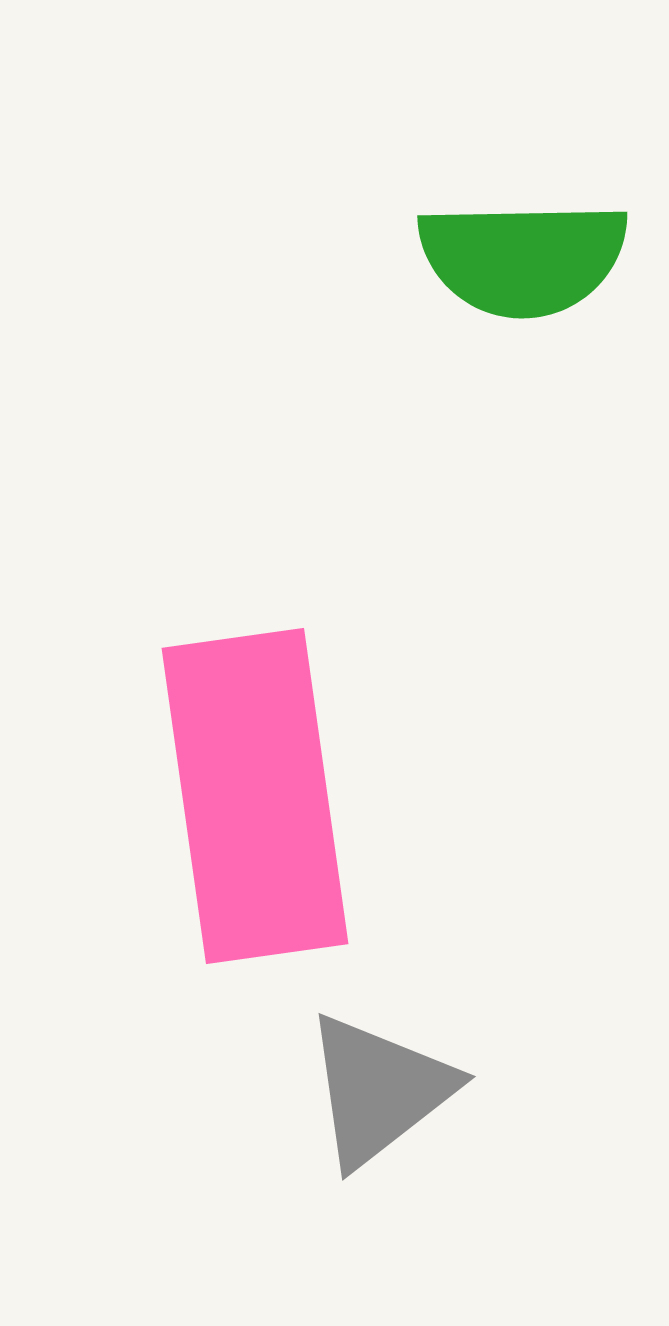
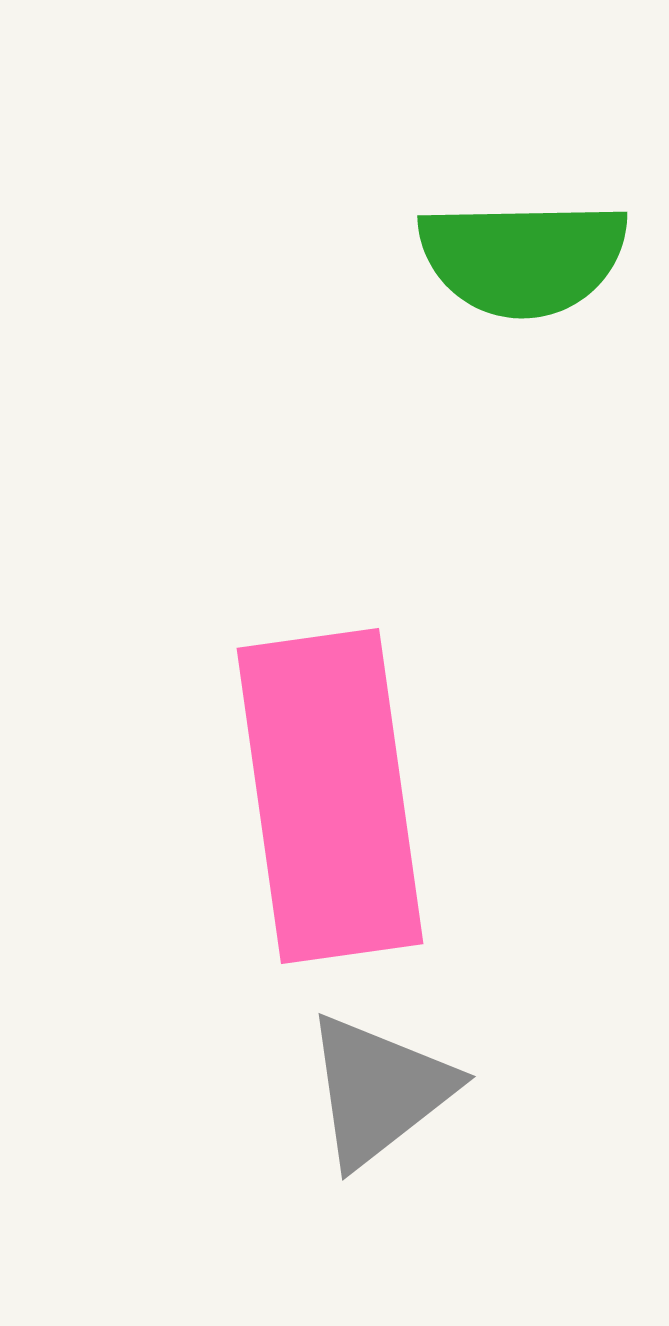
pink rectangle: moved 75 px right
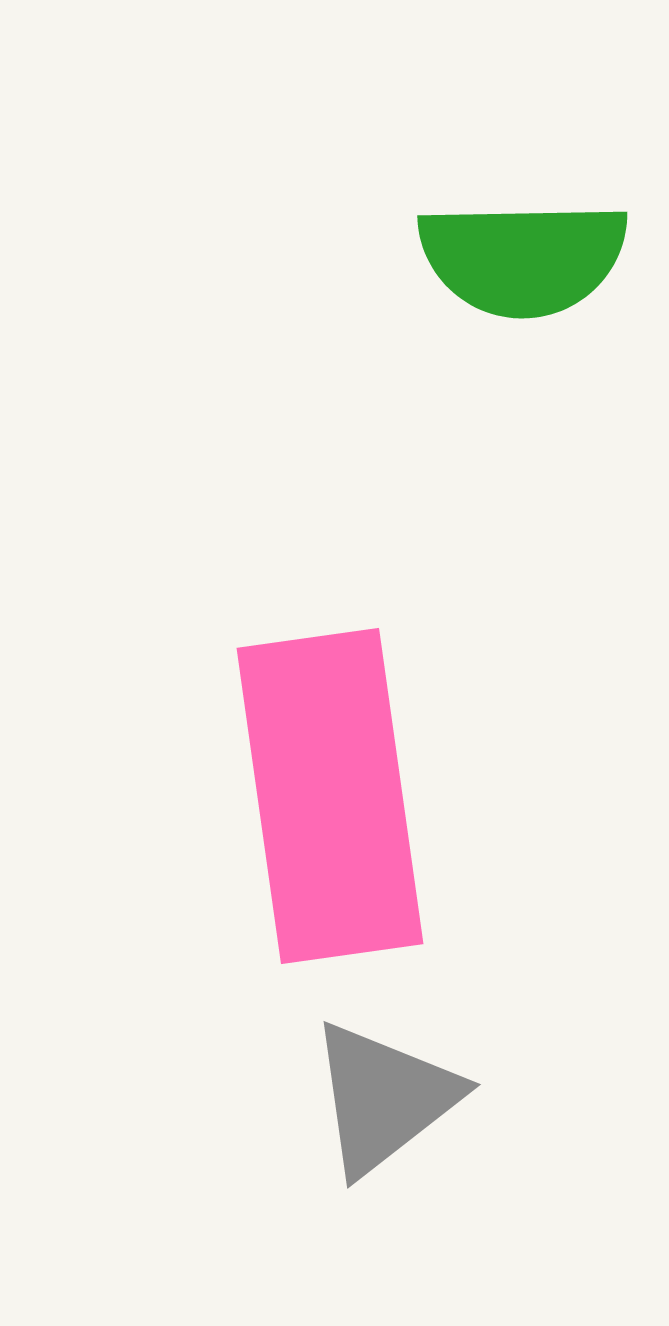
gray triangle: moved 5 px right, 8 px down
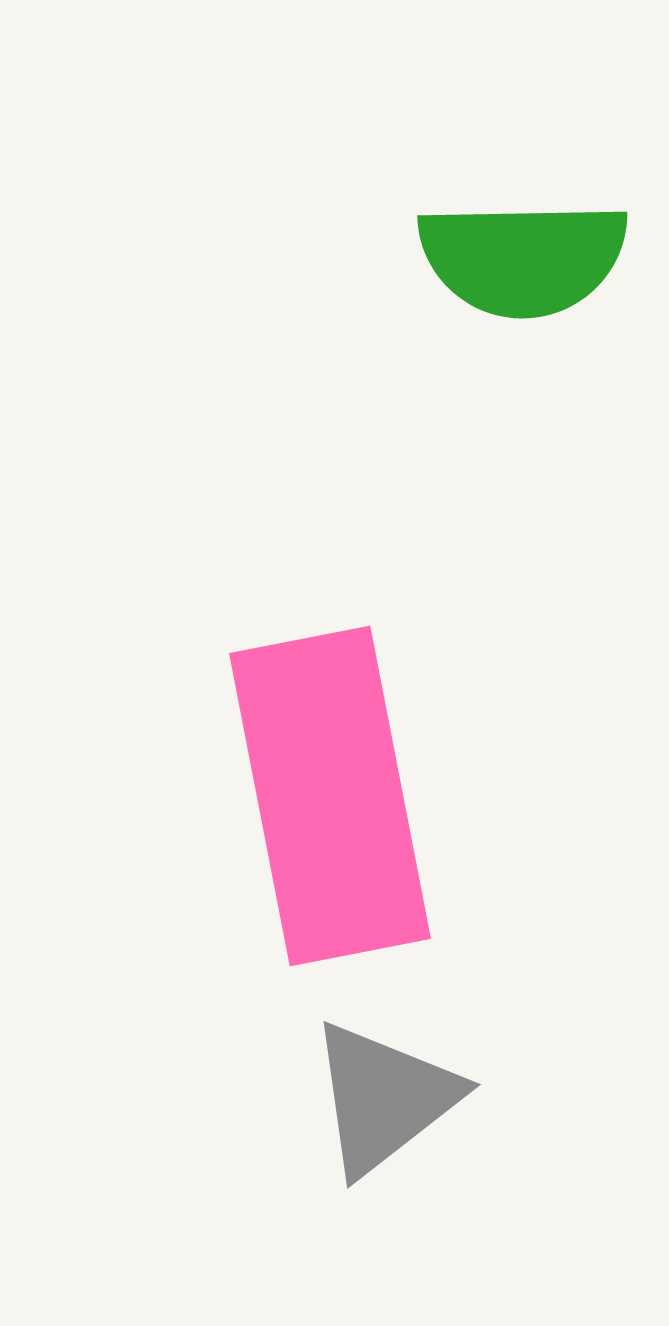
pink rectangle: rotated 3 degrees counterclockwise
